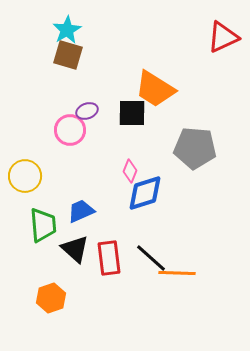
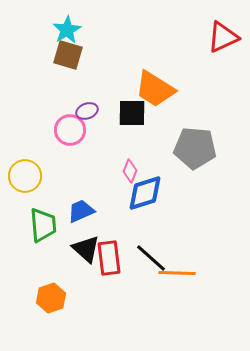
black triangle: moved 11 px right
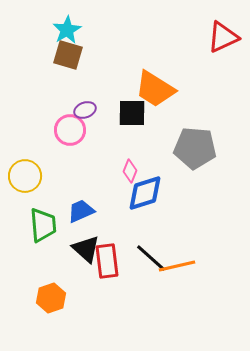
purple ellipse: moved 2 px left, 1 px up
red rectangle: moved 2 px left, 3 px down
orange line: moved 7 px up; rotated 15 degrees counterclockwise
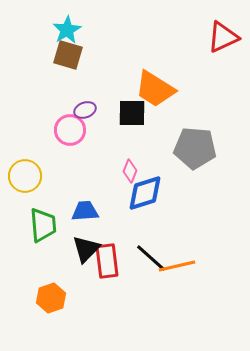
blue trapezoid: moved 4 px right; rotated 20 degrees clockwise
black triangle: rotated 32 degrees clockwise
